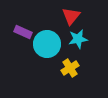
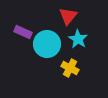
red triangle: moved 3 px left
cyan star: rotated 30 degrees counterclockwise
yellow cross: rotated 30 degrees counterclockwise
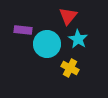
purple rectangle: moved 2 px up; rotated 18 degrees counterclockwise
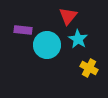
cyan circle: moved 1 px down
yellow cross: moved 19 px right
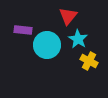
yellow cross: moved 7 px up
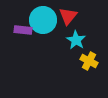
cyan star: moved 2 px left, 1 px down
cyan circle: moved 4 px left, 25 px up
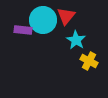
red triangle: moved 2 px left
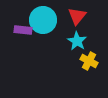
red triangle: moved 11 px right
cyan star: moved 1 px right, 1 px down
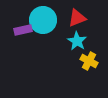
red triangle: moved 2 px down; rotated 30 degrees clockwise
purple rectangle: rotated 18 degrees counterclockwise
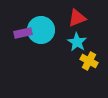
cyan circle: moved 2 px left, 10 px down
purple rectangle: moved 3 px down
cyan star: moved 1 px down
